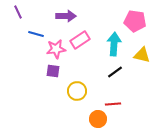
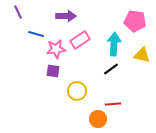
black line: moved 4 px left, 3 px up
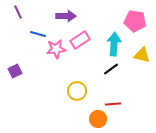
blue line: moved 2 px right
purple square: moved 38 px left; rotated 32 degrees counterclockwise
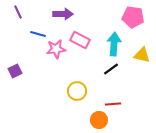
purple arrow: moved 3 px left, 2 px up
pink pentagon: moved 2 px left, 4 px up
pink rectangle: rotated 60 degrees clockwise
orange circle: moved 1 px right, 1 px down
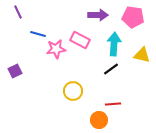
purple arrow: moved 35 px right, 1 px down
yellow circle: moved 4 px left
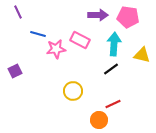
pink pentagon: moved 5 px left
red line: rotated 21 degrees counterclockwise
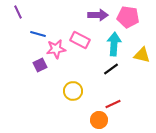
purple square: moved 25 px right, 6 px up
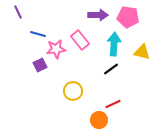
pink rectangle: rotated 24 degrees clockwise
yellow triangle: moved 3 px up
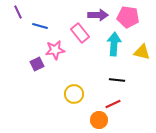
blue line: moved 2 px right, 8 px up
pink rectangle: moved 7 px up
pink star: moved 1 px left, 1 px down
purple square: moved 3 px left, 1 px up
black line: moved 6 px right, 11 px down; rotated 42 degrees clockwise
yellow circle: moved 1 px right, 3 px down
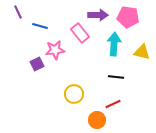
black line: moved 1 px left, 3 px up
orange circle: moved 2 px left
